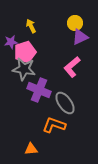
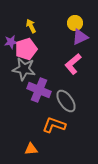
pink pentagon: moved 1 px right, 3 px up
pink L-shape: moved 1 px right, 3 px up
gray ellipse: moved 1 px right, 2 px up
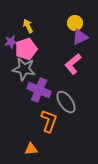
yellow arrow: moved 3 px left
gray ellipse: moved 1 px down
orange L-shape: moved 5 px left, 4 px up; rotated 90 degrees clockwise
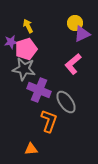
purple triangle: moved 2 px right, 3 px up
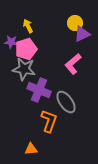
purple star: rotated 16 degrees clockwise
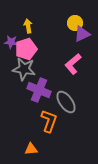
yellow arrow: rotated 16 degrees clockwise
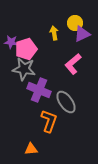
yellow arrow: moved 26 px right, 7 px down
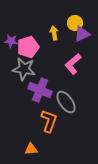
purple star: moved 1 px up
pink pentagon: moved 2 px right, 2 px up
purple cross: moved 1 px right
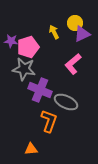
yellow arrow: moved 1 px up; rotated 16 degrees counterclockwise
gray ellipse: rotated 30 degrees counterclockwise
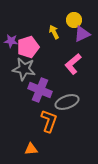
yellow circle: moved 1 px left, 3 px up
gray ellipse: moved 1 px right; rotated 45 degrees counterclockwise
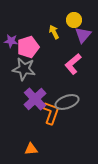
purple triangle: moved 1 px right, 1 px down; rotated 24 degrees counterclockwise
purple cross: moved 5 px left, 9 px down; rotated 25 degrees clockwise
orange L-shape: moved 2 px right, 8 px up
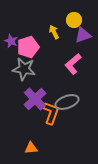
purple triangle: rotated 30 degrees clockwise
purple star: rotated 16 degrees clockwise
orange triangle: moved 1 px up
